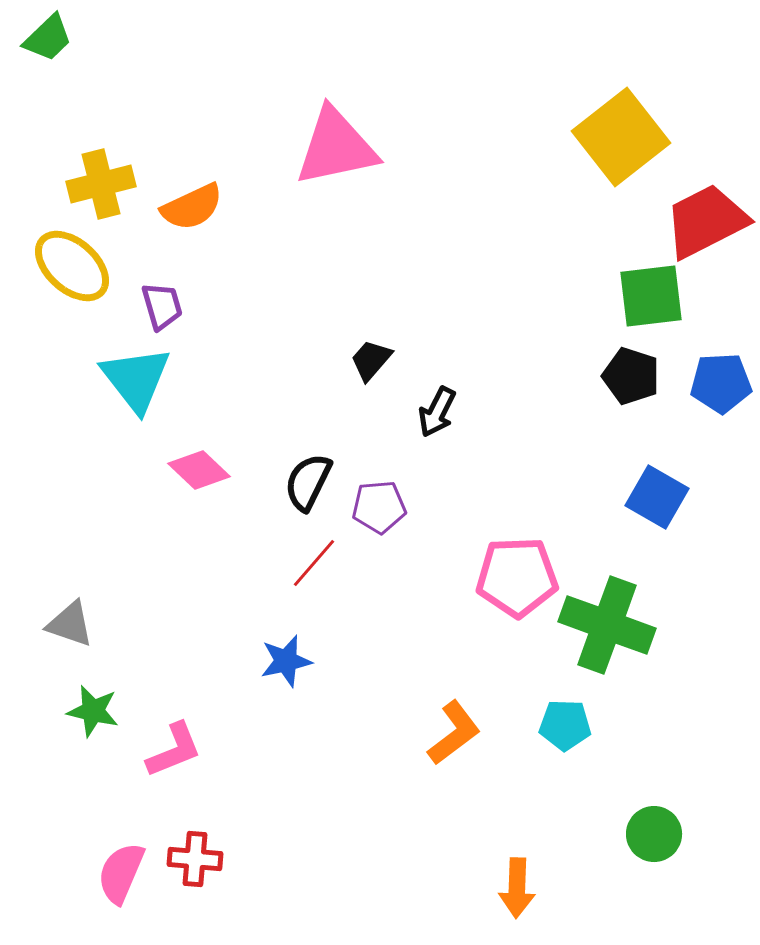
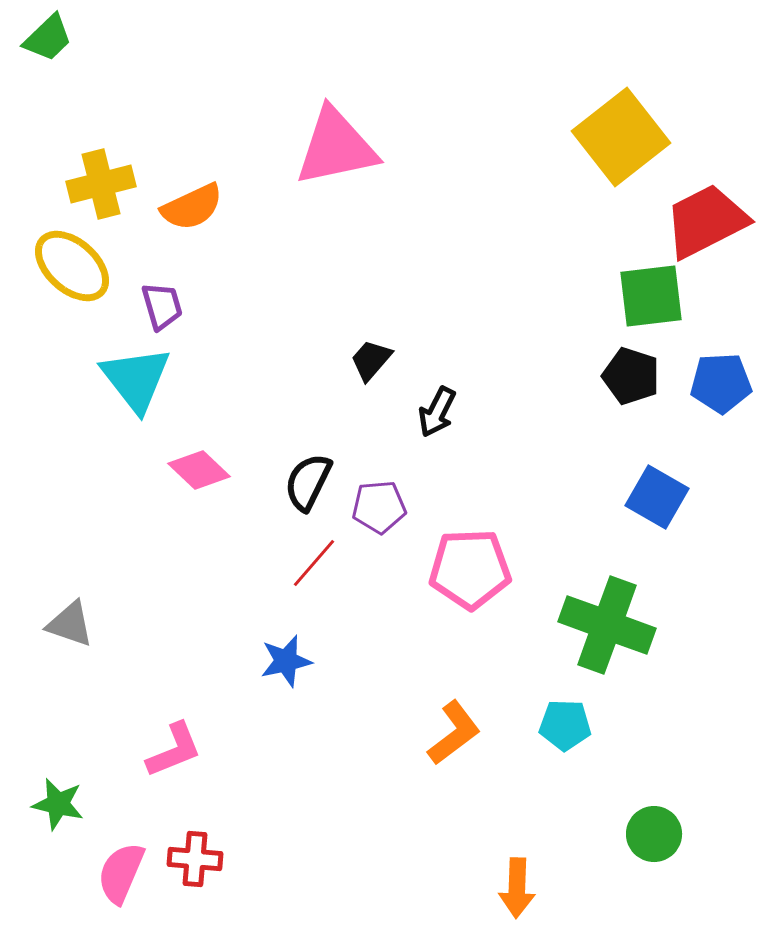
pink pentagon: moved 47 px left, 8 px up
green star: moved 35 px left, 93 px down
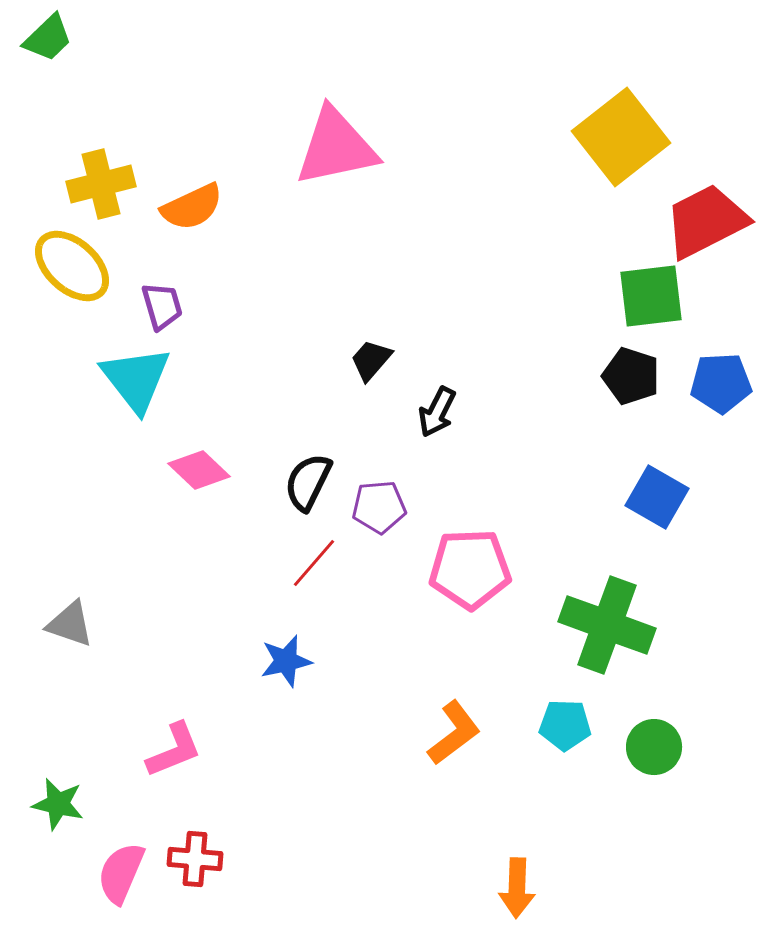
green circle: moved 87 px up
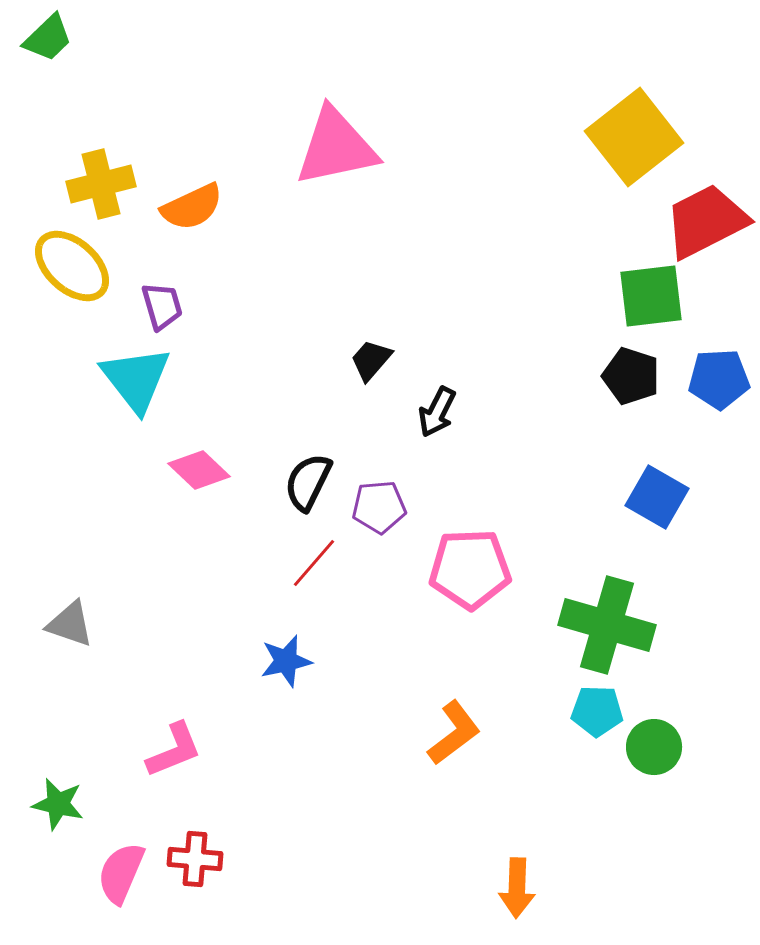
yellow square: moved 13 px right
blue pentagon: moved 2 px left, 4 px up
green cross: rotated 4 degrees counterclockwise
cyan pentagon: moved 32 px right, 14 px up
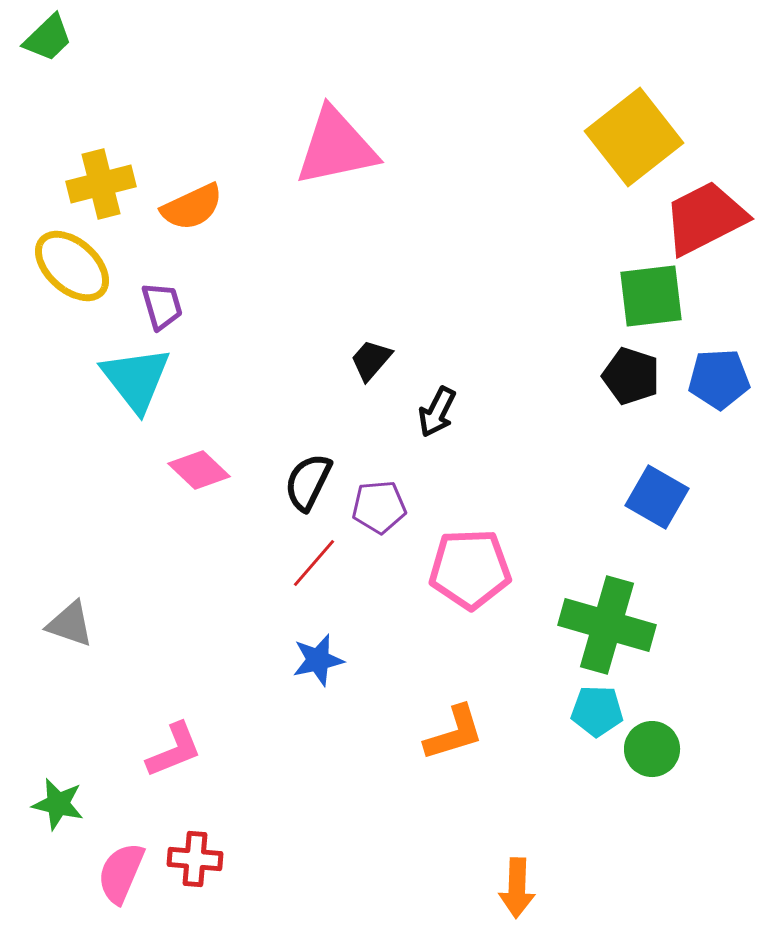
red trapezoid: moved 1 px left, 3 px up
blue star: moved 32 px right, 1 px up
orange L-shape: rotated 20 degrees clockwise
green circle: moved 2 px left, 2 px down
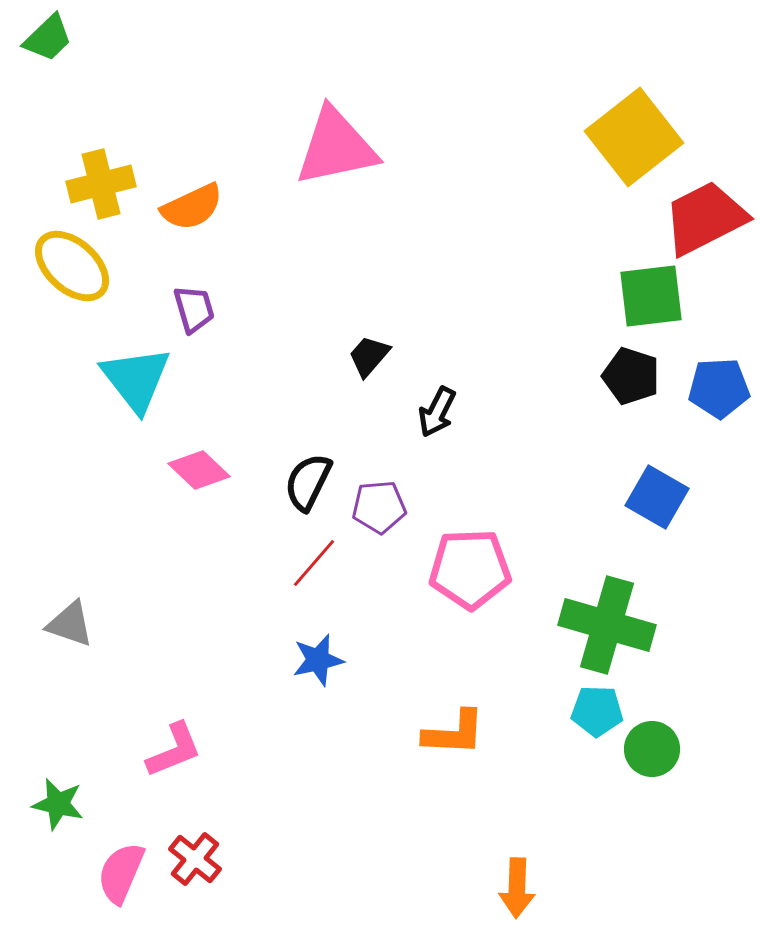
purple trapezoid: moved 32 px right, 3 px down
black trapezoid: moved 2 px left, 4 px up
blue pentagon: moved 9 px down
orange L-shape: rotated 20 degrees clockwise
red cross: rotated 34 degrees clockwise
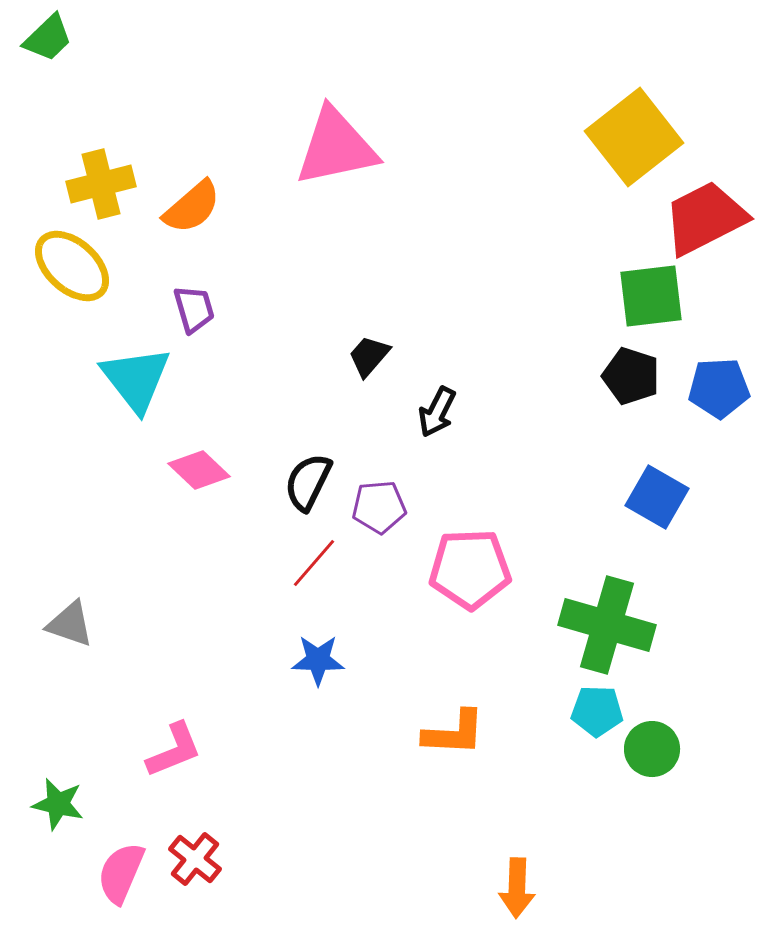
orange semicircle: rotated 16 degrees counterclockwise
blue star: rotated 14 degrees clockwise
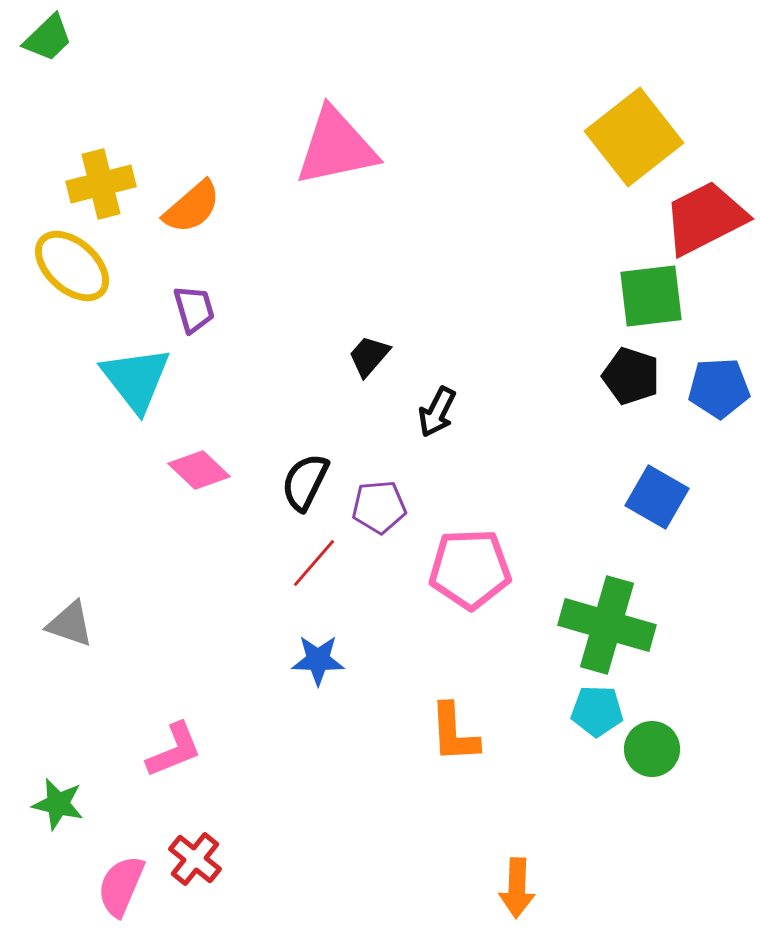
black semicircle: moved 3 px left
orange L-shape: rotated 84 degrees clockwise
pink semicircle: moved 13 px down
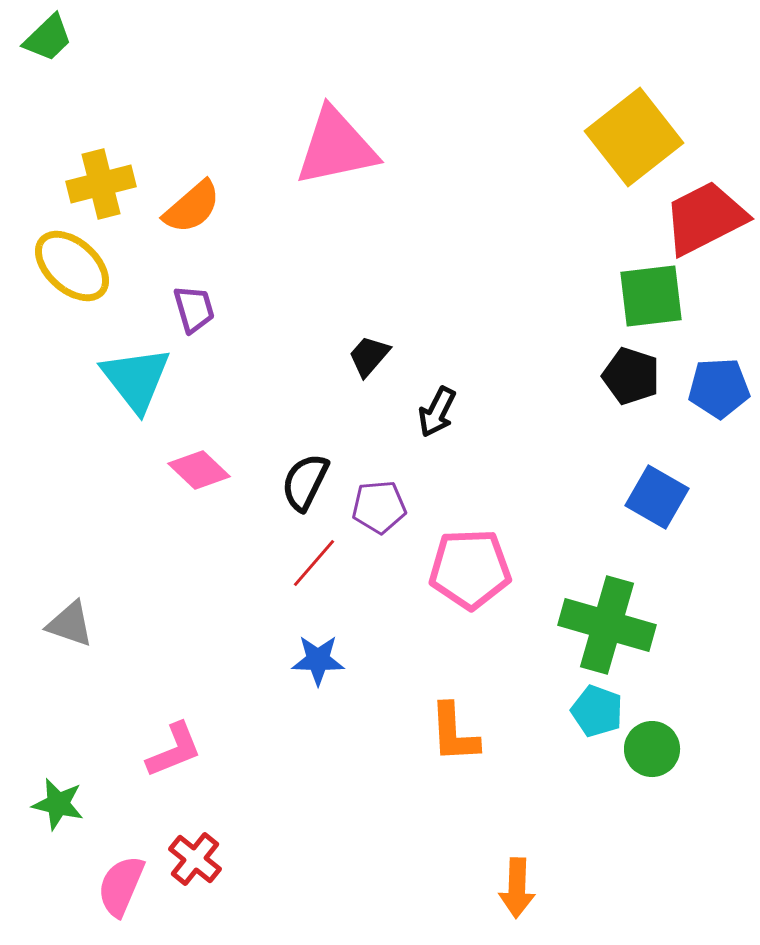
cyan pentagon: rotated 18 degrees clockwise
